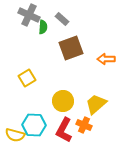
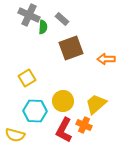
cyan hexagon: moved 1 px right, 14 px up
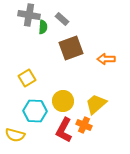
gray cross: rotated 15 degrees counterclockwise
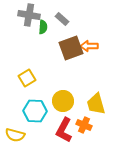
orange arrow: moved 17 px left, 13 px up
yellow trapezoid: rotated 65 degrees counterclockwise
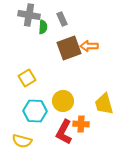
gray rectangle: rotated 24 degrees clockwise
brown square: moved 2 px left
yellow trapezoid: moved 8 px right
orange cross: moved 3 px left, 1 px up; rotated 21 degrees counterclockwise
red L-shape: moved 2 px down
yellow semicircle: moved 7 px right, 6 px down
